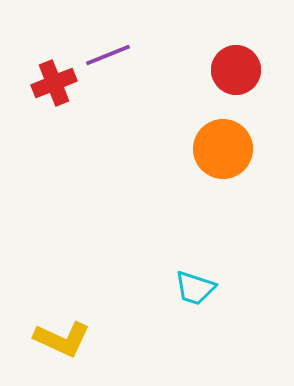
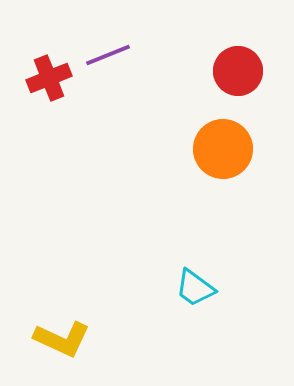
red circle: moved 2 px right, 1 px down
red cross: moved 5 px left, 5 px up
cyan trapezoid: rotated 18 degrees clockwise
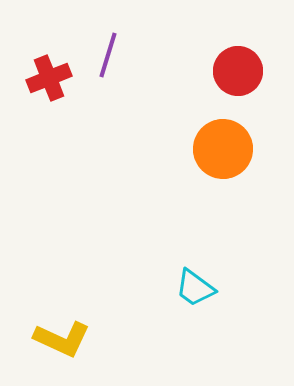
purple line: rotated 51 degrees counterclockwise
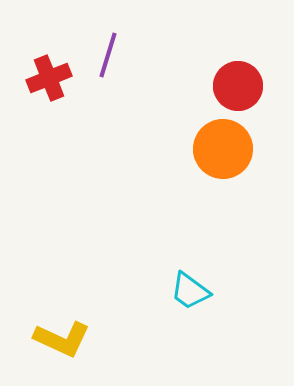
red circle: moved 15 px down
cyan trapezoid: moved 5 px left, 3 px down
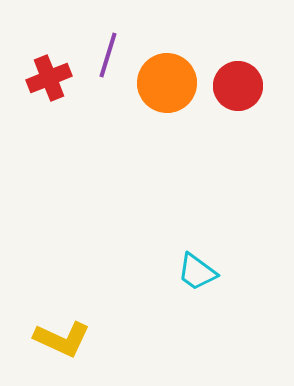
orange circle: moved 56 px left, 66 px up
cyan trapezoid: moved 7 px right, 19 px up
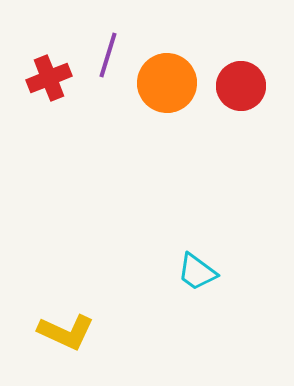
red circle: moved 3 px right
yellow L-shape: moved 4 px right, 7 px up
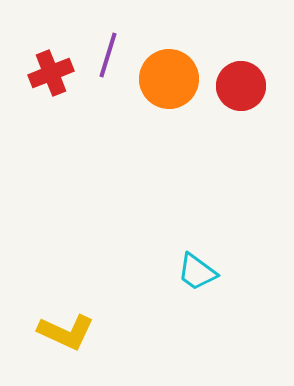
red cross: moved 2 px right, 5 px up
orange circle: moved 2 px right, 4 px up
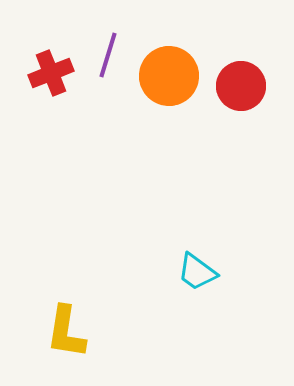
orange circle: moved 3 px up
yellow L-shape: rotated 74 degrees clockwise
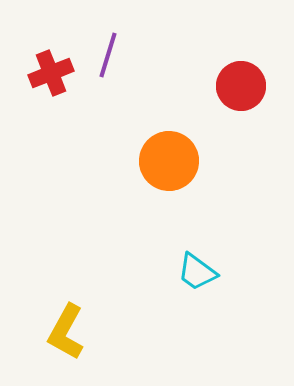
orange circle: moved 85 px down
yellow L-shape: rotated 20 degrees clockwise
